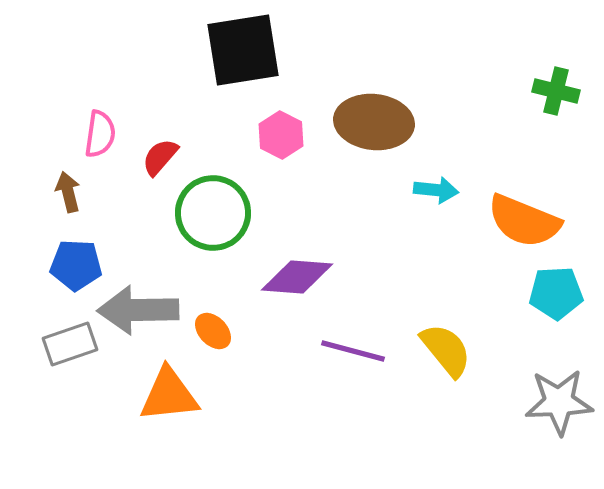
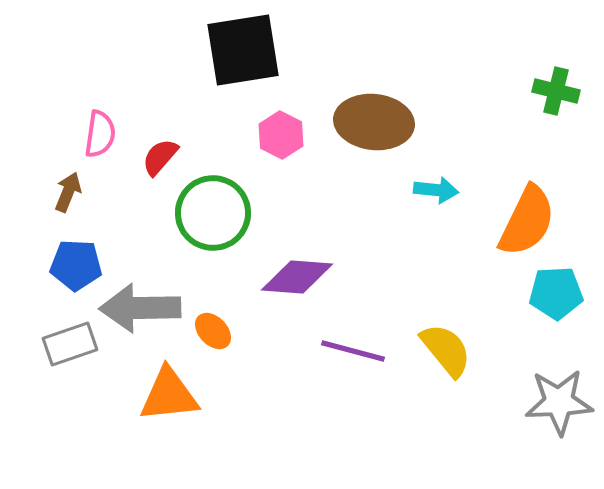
brown arrow: rotated 36 degrees clockwise
orange semicircle: moved 3 px right; rotated 86 degrees counterclockwise
gray arrow: moved 2 px right, 2 px up
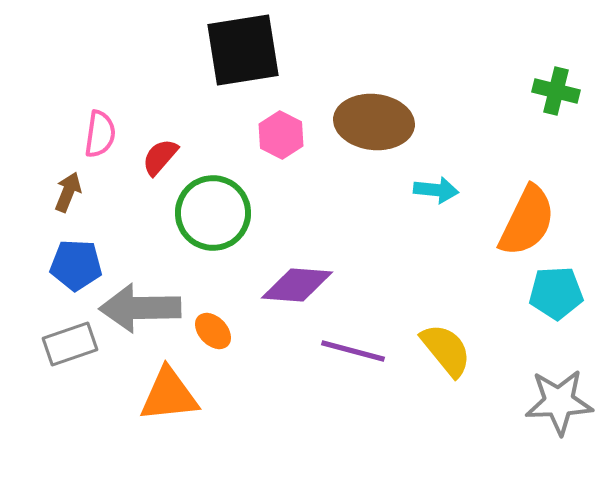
purple diamond: moved 8 px down
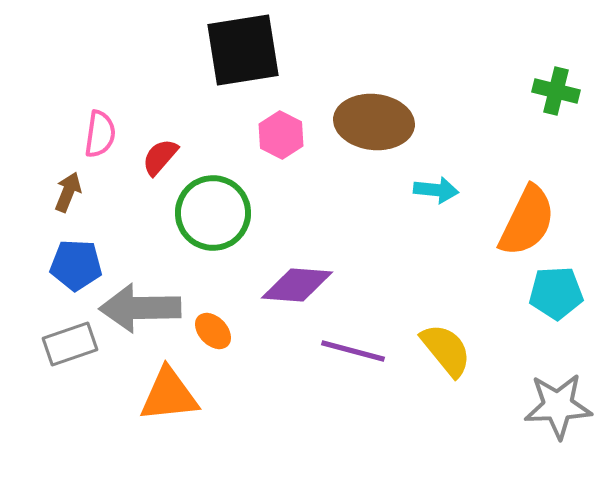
gray star: moved 1 px left, 4 px down
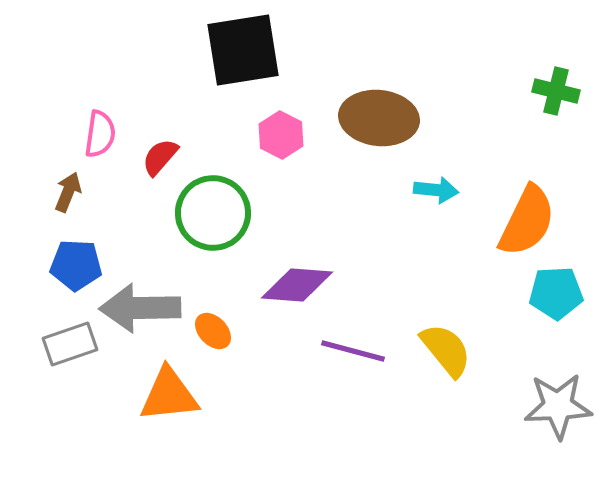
brown ellipse: moved 5 px right, 4 px up
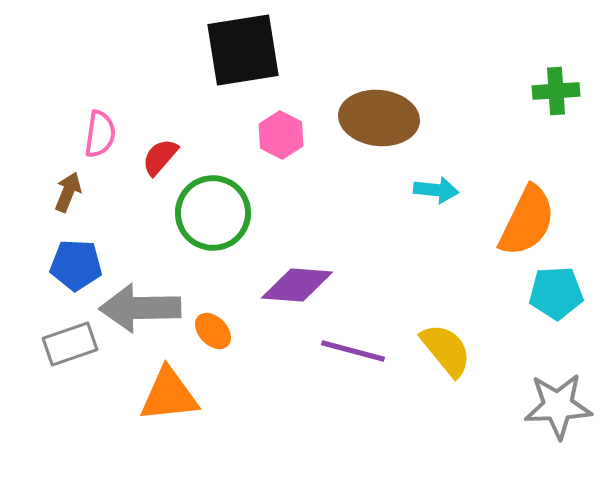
green cross: rotated 18 degrees counterclockwise
